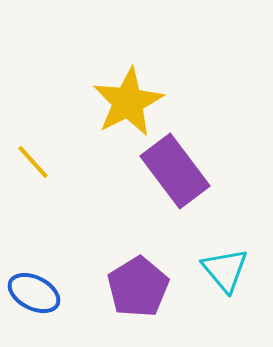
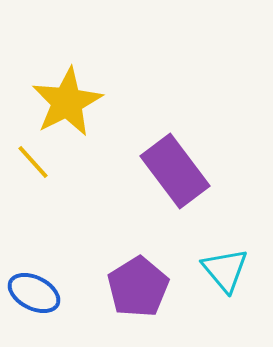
yellow star: moved 61 px left
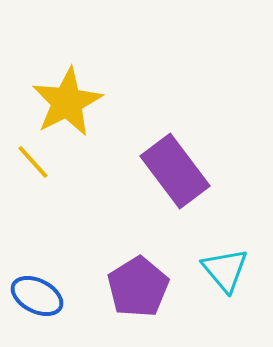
blue ellipse: moved 3 px right, 3 px down
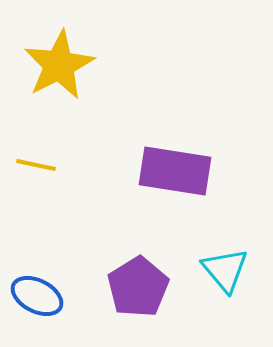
yellow star: moved 8 px left, 37 px up
yellow line: moved 3 px right, 3 px down; rotated 36 degrees counterclockwise
purple rectangle: rotated 44 degrees counterclockwise
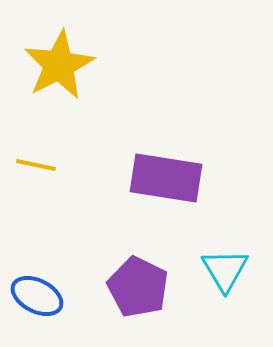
purple rectangle: moved 9 px left, 7 px down
cyan triangle: rotated 9 degrees clockwise
purple pentagon: rotated 14 degrees counterclockwise
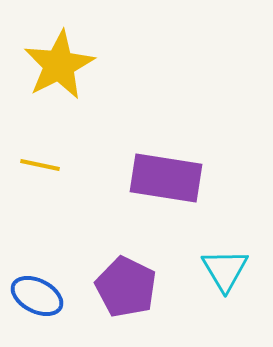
yellow line: moved 4 px right
purple pentagon: moved 12 px left
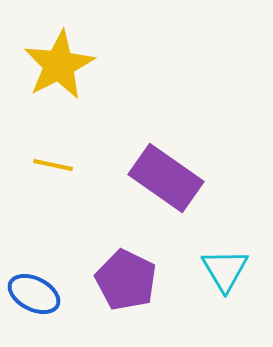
yellow line: moved 13 px right
purple rectangle: rotated 26 degrees clockwise
purple pentagon: moved 7 px up
blue ellipse: moved 3 px left, 2 px up
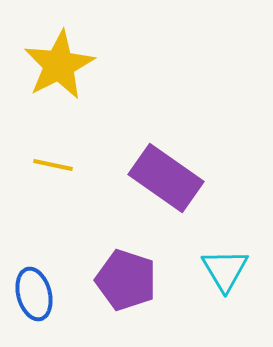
purple pentagon: rotated 8 degrees counterclockwise
blue ellipse: rotated 48 degrees clockwise
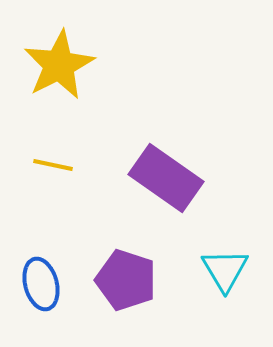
blue ellipse: moved 7 px right, 10 px up
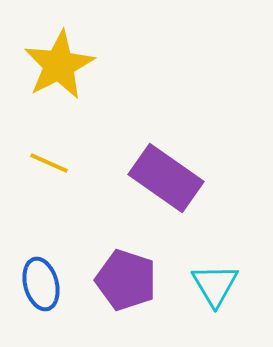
yellow line: moved 4 px left, 2 px up; rotated 12 degrees clockwise
cyan triangle: moved 10 px left, 15 px down
